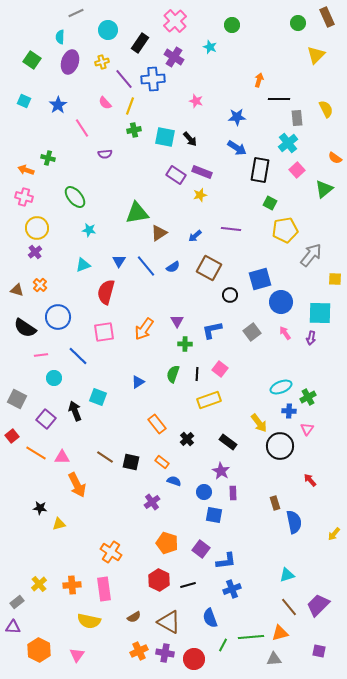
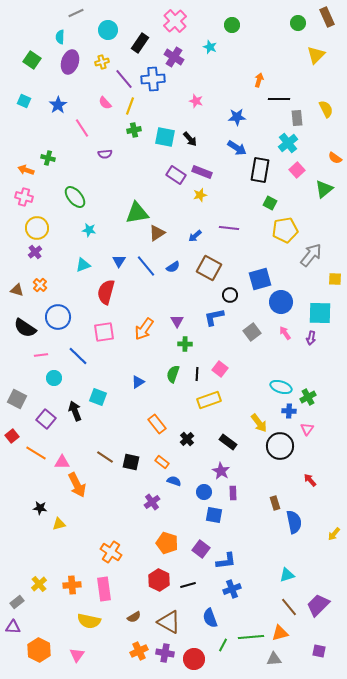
purple line at (231, 229): moved 2 px left, 1 px up
brown triangle at (159, 233): moved 2 px left
blue L-shape at (212, 330): moved 2 px right, 13 px up
cyan ellipse at (281, 387): rotated 40 degrees clockwise
pink triangle at (62, 457): moved 5 px down
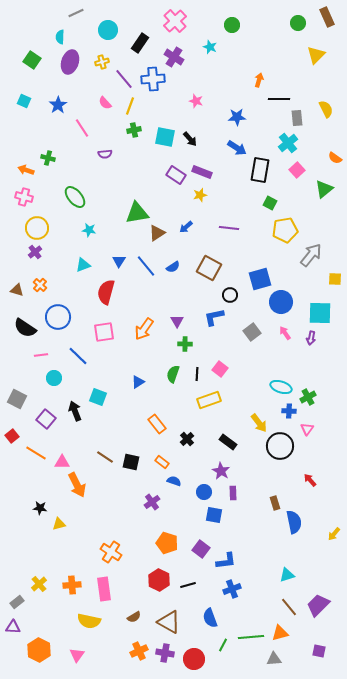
blue arrow at (195, 236): moved 9 px left, 9 px up
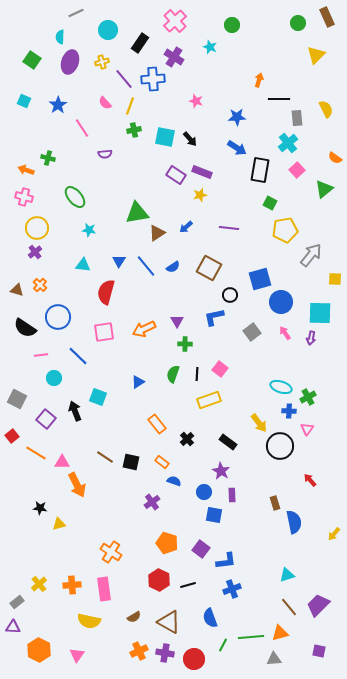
cyan triangle at (83, 265): rotated 28 degrees clockwise
orange arrow at (144, 329): rotated 30 degrees clockwise
purple rectangle at (233, 493): moved 1 px left, 2 px down
